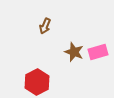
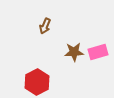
brown star: rotated 24 degrees counterclockwise
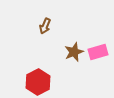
brown star: rotated 18 degrees counterclockwise
red hexagon: moved 1 px right
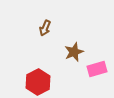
brown arrow: moved 2 px down
pink rectangle: moved 1 px left, 17 px down
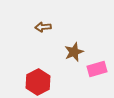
brown arrow: moved 2 px left, 1 px up; rotated 63 degrees clockwise
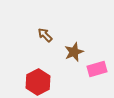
brown arrow: moved 2 px right, 8 px down; rotated 49 degrees clockwise
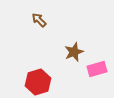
brown arrow: moved 6 px left, 15 px up
red hexagon: rotated 10 degrees clockwise
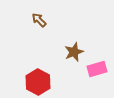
red hexagon: rotated 15 degrees counterclockwise
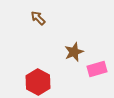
brown arrow: moved 1 px left, 2 px up
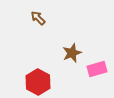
brown star: moved 2 px left, 1 px down
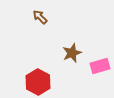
brown arrow: moved 2 px right, 1 px up
pink rectangle: moved 3 px right, 3 px up
